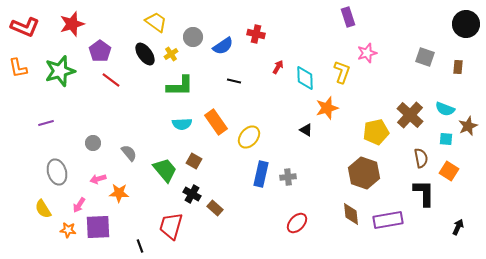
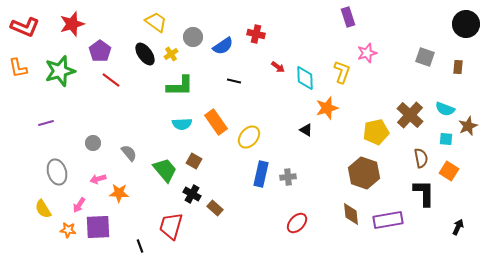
red arrow at (278, 67): rotated 96 degrees clockwise
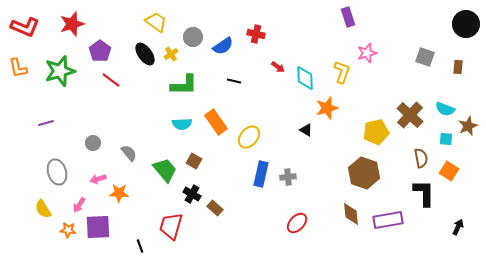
green L-shape at (180, 86): moved 4 px right, 1 px up
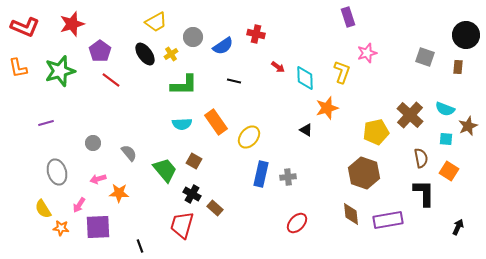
yellow trapezoid at (156, 22): rotated 115 degrees clockwise
black circle at (466, 24): moved 11 px down
red trapezoid at (171, 226): moved 11 px right, 1 px up
orange star at (68, 230): moved 7 px left, 2 px up
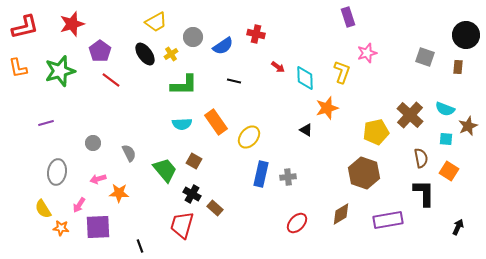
red L-shape at (25, 27): rotated 36 degrees counterclockwise
gray semicircle at (129, 153): rotated 12 degrees clockwise
gray ellipse at (57, 172): rotated 25 degrees clockwise
brown diamond at (351, 214): moved 10 px left; rotated 65 degrees clockwise
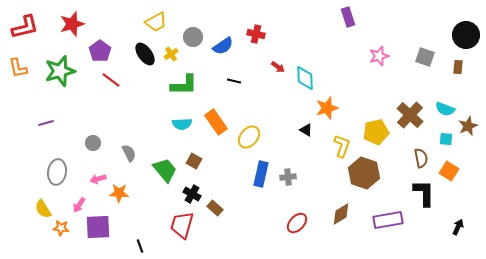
pink star at (367, 53): moved 12 px right, 3 px down
yellow L-shape at (342, 72): moved 74 px down
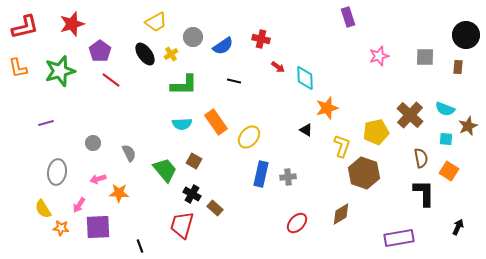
red cross at (256, 34): moved 5 px right, 5 px down
gray square at (425, 57): rotated 18 degrees counterclockwise
purple rectangle at (388, 220): moved 11 px right, 18 px down
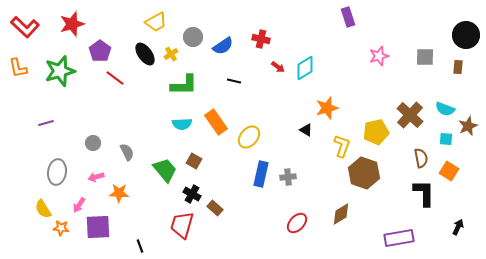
red L-shape at (25, 27): rotated 56 degrees clockwise
cyan diamond at (305, 78): moved 10 px up; rotated 60 degrees clockwise
red line at (111, 80): moved 4 px right, 2 px up
gray semicircle at (129, 153): moved 2 px left, 1 px up
pink arrow at (98, 179): moved 2 px left, 2 px up
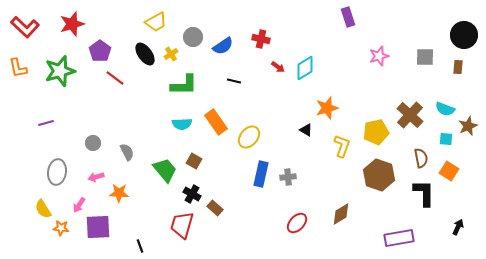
black circle at (466, 35): moved 2 px left
brown hexagon at (364, 173): moved 15 px right, 2 px down
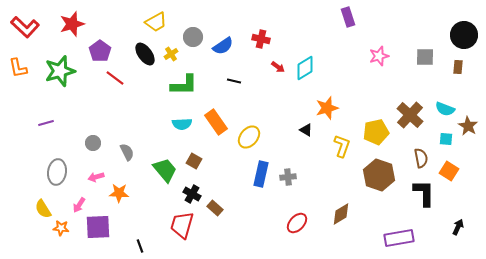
brown star at (468, 126): rotated 18 degrees counterclockwise
